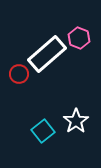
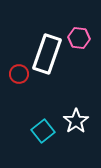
pink hexagon: rotated 15 degrees counterclockwise
white rectangle: rotated 30 degrees counterclockwise
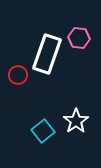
red circle: moved 1 px left, 1 px down
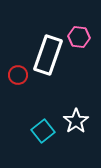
pink hexagon: moved 1 px up
white rectangle: moved 1 px right, 1 px down
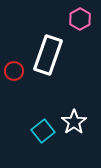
pink hexagon: moved 1 px right, 18 px up; rotated 25 degrees clockwise
red circle: moved 4 px left, 4 px up
white star: moved 2 px left, 1 px down
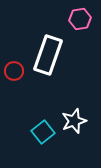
pink hexagon: rotated 20 degrees clockwise
white star: moved 1 px up; rotated 15 degrees clockwise
cyan square: moved 1 px down
